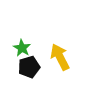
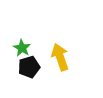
yellow arrow: rotated 8 degrees clockwise
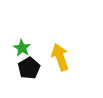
black pentagon: moved 1 px down; rotated 15 degrees counterclockwise
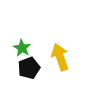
black pentagon: rotated 10 degrees clockwise
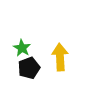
yellow arrow: rotated 16 degrees clockwise
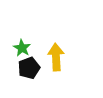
yellow arrow: moved 4 px left
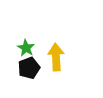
green star: moved 4 px right
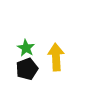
black pentagon: moved 2 px left, 1 px down
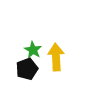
green star: moved 7 px right, 2 px down
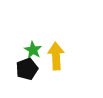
yellow arrow: moved 1 px up
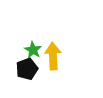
yellow arrow: moved 3 px left
